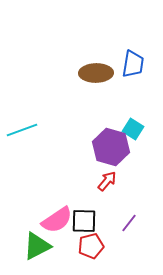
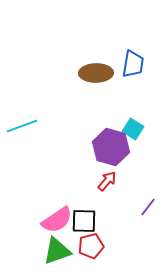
cyan line: moved 4 px up
purple line: moved 19 px right, 16 px up
green triangle: moved 20 px right, 5 px down; rotated 8 degrees clockwise
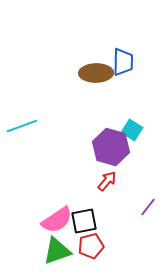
blue trapezoid: moved 10 px left, 2 px up; rotated 8 degrees counterclockwise
cyan square: moved 1 px left, 1 px down
black square: rotated 12 degrees counterclockwise
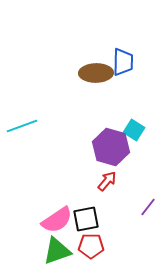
cyan square: moved 2 px right
black square: moved 2 px right, 2 px up
red pentagon: rotated 15 degrees clockwise
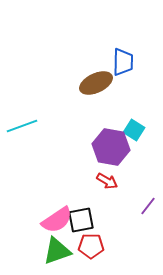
brown ellipse: moved 10 px down; rotated 24 degrees counterclockwise
purple hexagon: rotated 6 degrees counterclockwise
red arrow: rotated 80 degrees clockwise
purple line: moved 1 px up
black square: moved 5 px left, 1 px down
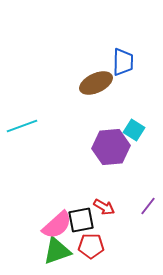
purple hexagon: rotated 15 degrees counterclockwise
red arrow: moved 3 px left, 26 px down
pink semicircle: moved 5 px down; rotated 8 degrees counterclockwise
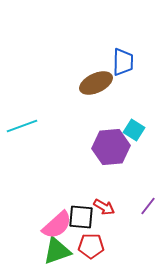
black square: moved 3 px up; rotated 16 degrees clockwise
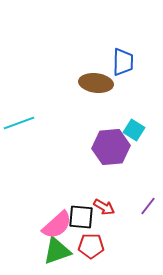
brown ellipse: rotated 32 degrees clockwise
cyan line: moved 3 px left, 3 px up
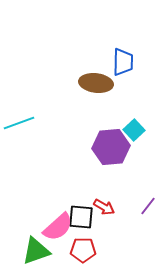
cyan square: rotated 15 degrees clockwise
pink semicircle: moved 1 px right, 2 px down
red pentagon: moved 8 px left, 4 px down
green triangle: moved 21 px left
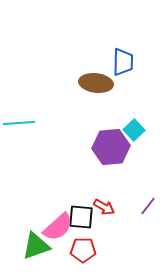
cyan line: rotated 16 degrees clockwise
green triangle: moved 5 px up
